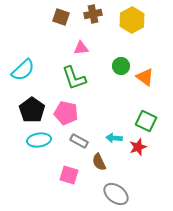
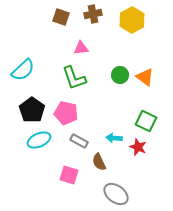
green circle: moved 1 px left, 9 px down
cyan ellipse: rotated 15 degrees counterclockwise
red star: rotated 30 degrees counterclockwise
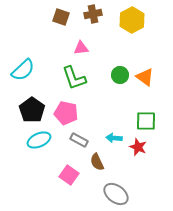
green square: rotated 25 degrees counterclockwise
gray rectangle: moved 1 px up
brown semicircle: moved 2 px left
pink square: rotated 18 degrees clockwise
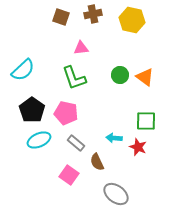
yellow hexagon: rotated 20 degrees counterclockwise
gray rectangle: moved 3 px left, 3 px down; rotated 12 degrees clockwise
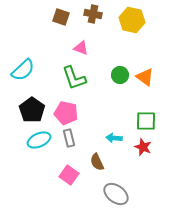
brown cross: rotated 24 degrees clockwise
pink triangle: rotated 28 degrees clockwise
gray rectangle: moved 7 px left, 5 px up; rotated 36 degrees clockwise
red star: moved 5 px right
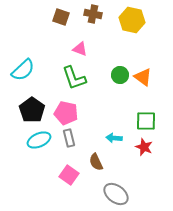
pink triangle: moved 1 px left, 1 px down
orange triangle: moved 2 px left
red star: moved 1 px right
brown semicircle: moved 1 px left
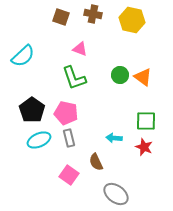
cyan semicircle: moved 14 px up
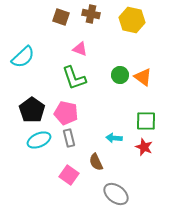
brown cross: moved 2 px left
cyan semicircle: moved 1 px down
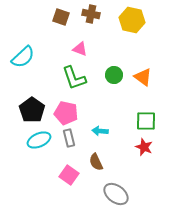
green circle: moved 6 px left
cyan arrow: moved 14 px left, 7 px up
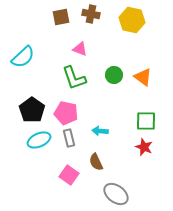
brown square: rotated 30 degrees counterclockwise
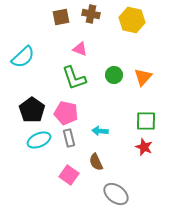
orange triangle: rotated 36 degrees clockwise
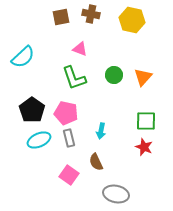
cyan arrow: moved 1 px right; rotated 84 degrees counterclockwise
gray ellipse: rotated 25 degrees counterclockwise
